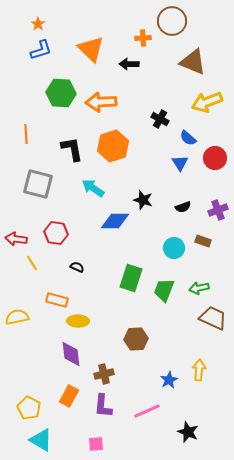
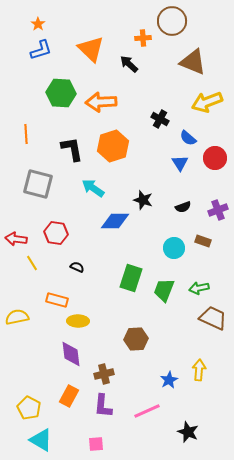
black arrow at (129, 64): rotated 42 degrees clockwise
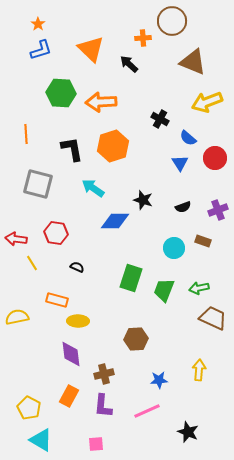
blue star at (169, 380): moved 10 px left; rotated 24 degrees clockwise
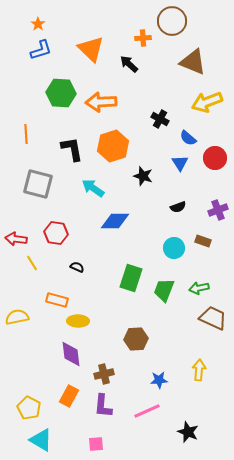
black star at (143, 200): moved 24 px up
black semicircle at (183, 207): moved 5 px left
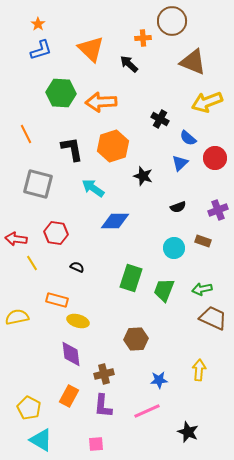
orange line at (26, 134): rotated 24 degrees counterclockwise
blue triangle at (180, 163): rotated 18 degrees clockwise
green arrow at (199, 288): moved 3 px right, 1 px down
yellow ellipse at (78, 321): rotated 15 degrees clockwise
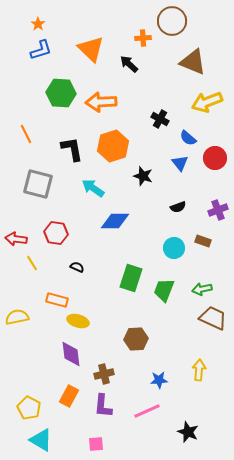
blue triangle at (180, 163): rotated 24 degrees counterclockwise
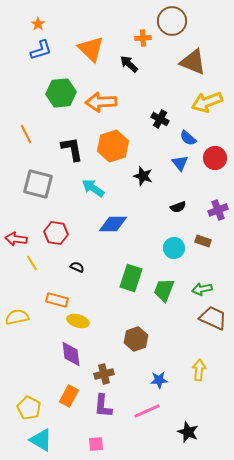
green hexagon at (61, 93): rotated 8 degrees counterclockwise
blue diamond at (115, 221): moved 2 px left, 3 px down
brown hexagon at (136, 339): rotated 15 degrees counterclockwise
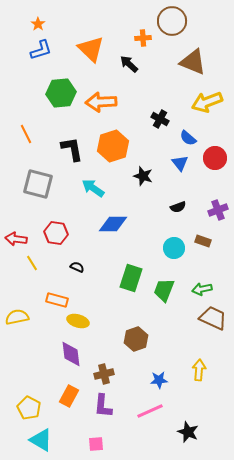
pink line at (147, 411): moved 3 px right
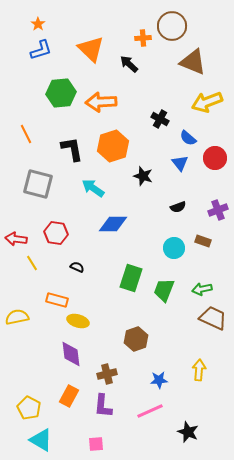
brown circle at (172, 21): moved 5 px down
brown cross at (104, 374): moved 3 px right
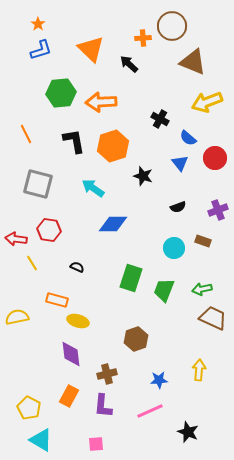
black L-shape at (72, 149): moved 2 px right, 8 px up
red hexagon at (56, 233): moved 7 px left, 3 px up
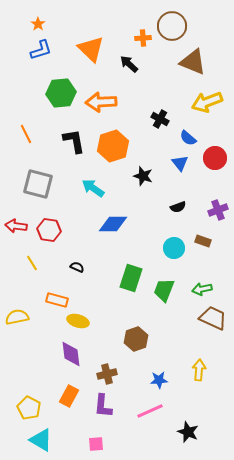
red arrow at (16, 239): moved 13 px up
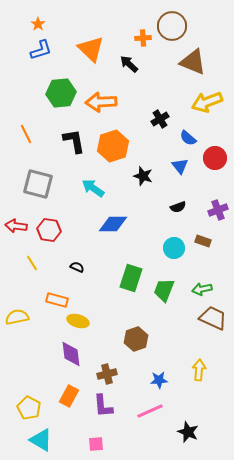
black cross at (160, 119): rotated 30 degrees clockwise
blue triangle at (180, 163): moved 3 px down
purple L-shape at (103, 406): rotated 10 degrees counterclockwise
